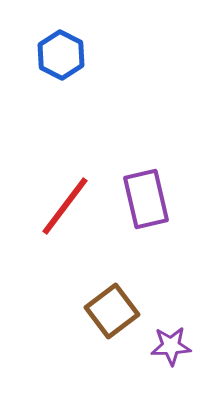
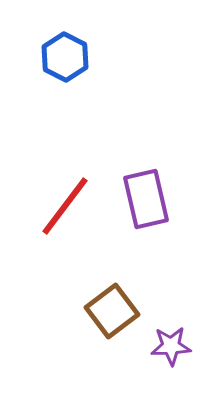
blue hexagon: moved 4 px right, 2 px down
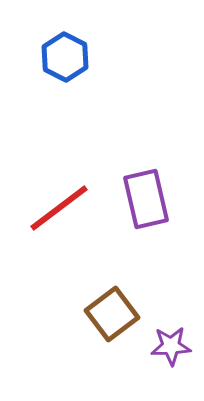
red line: moved 6 px left, 2 px down; rotated 16 degrees clockwise
brown square: moved 3 px down
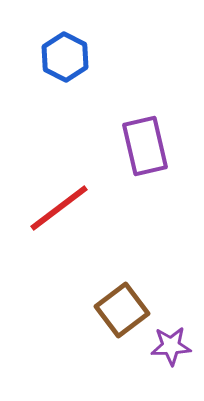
purple rectangle: moved 1 px left, 53 px up
brown square: moved 10 px right, 4 px up
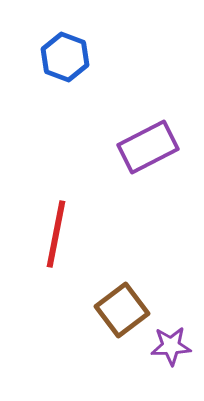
blue hexagon: rotated 6 degrees counterclockwise
purple rectangle: moved 3 px right, 1 px down; rotated 76 degrees clockwise
red line: moved 3 px left, 26 px down; rotated 42 degrees counterclockwise
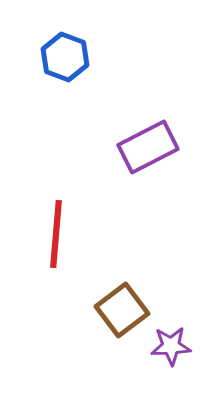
red line: rotated 6 degrees counterclockwise
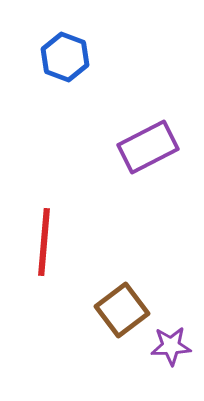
red line: moved 12 px left, 8 px down
